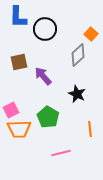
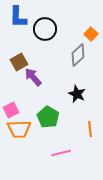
brown square: rotated 18 degrees counterclockwise
purple arrow: moved 10 px left, 1 px down
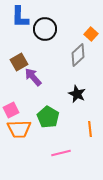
blue L-shape: moved 2 px right
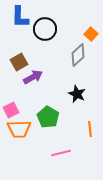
purple arrow: rotated 102 degrees clockwise
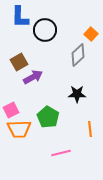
black circle: moved 1 px down
black star: rotated 24 degrees counterclockwise
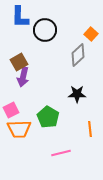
purple arrow: moved 10 px left; rotated 132 degrees clockwise
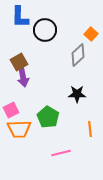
purple arrow: rotated 24 degrees counterclockwise
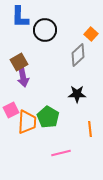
orange trapezoid: moved 8 px right, 7 px up; rotated 85 degrees counterclockwise
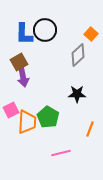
blue L-shape: moved 4 px right, 17 px down
orange line: rotated 28 degrees clockwise
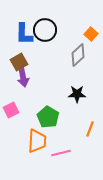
orange trapezoid: moved 10 px right, 19 px down
